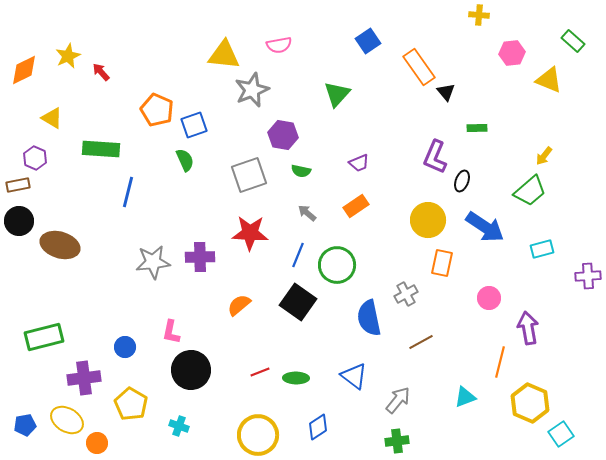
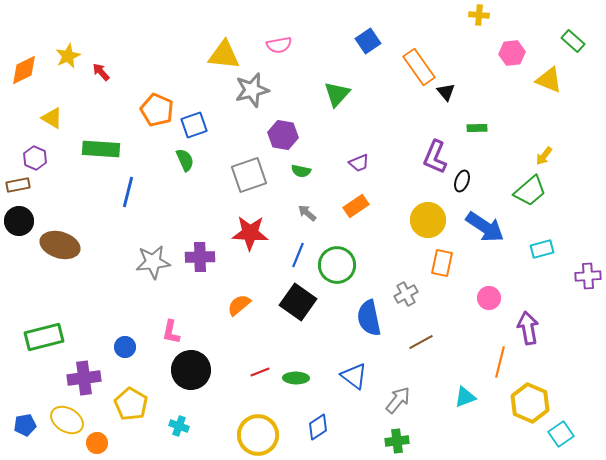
gray star at (252, 90): rotated 8 degrees clockwise
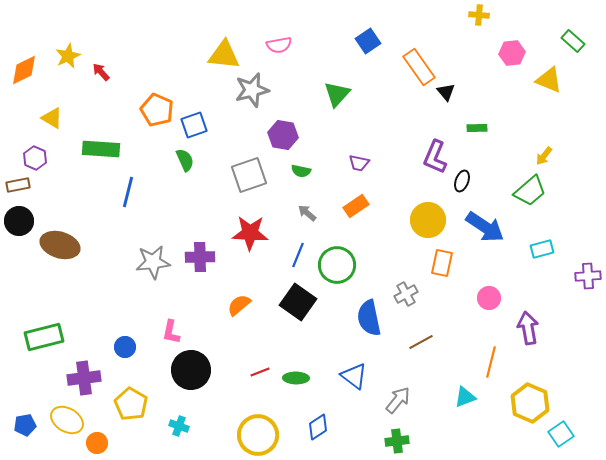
purple trapezoid at (359, 163): rotated 35 degrees clockwise
orange line at (500, 362): moved 9 px left
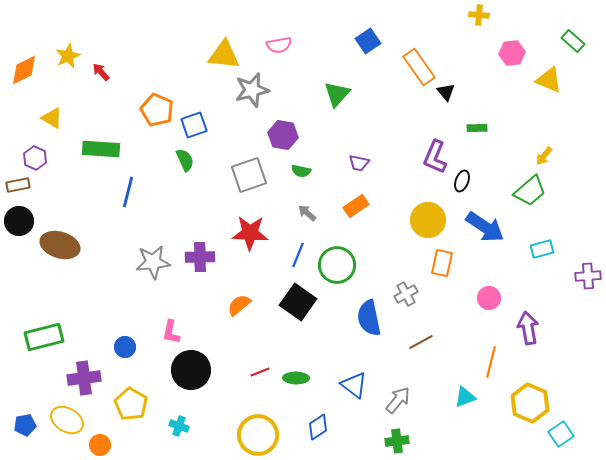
blue triangle at (354, 376): moved 9 px down
orange circle at (97, 443): moved 3 px right, 2 px down
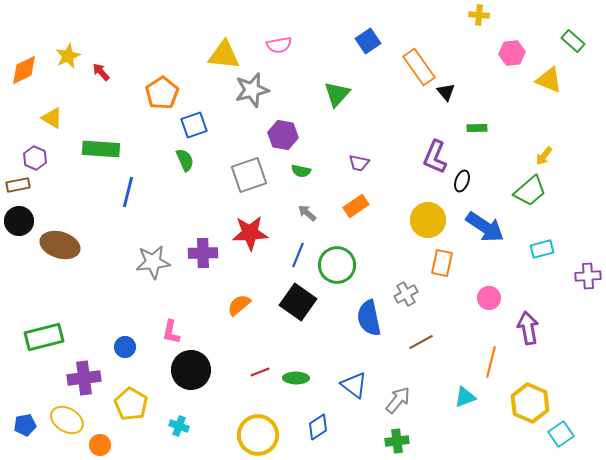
orange pentagon at (157, 110): moved 5 px right, 17 px up; rotated 16 degrees clockwise
red star at (250, 233): rotated 6 degrees counterclockwise
purple cross at (200, 257): moved 3 px right, 4 px up
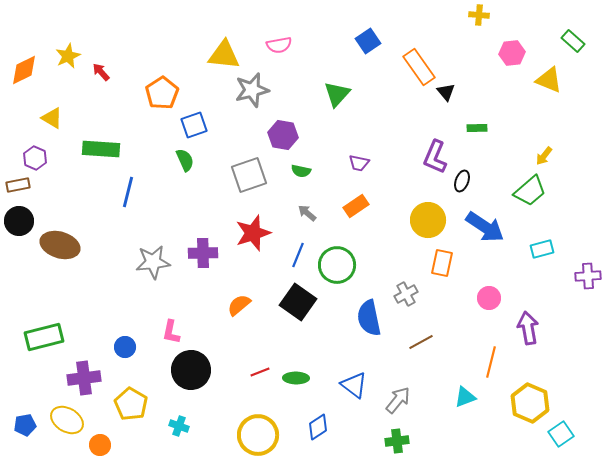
red star at (250, 233): moved 3 px right; rotated 15 degrees counterclockwise
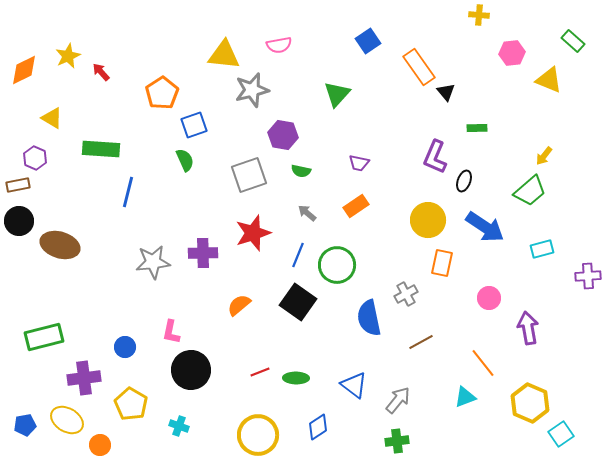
black ellipse at (462, 181): moved 2 px right
orange line at (491, 362): moved 8 px left, 1 px down; rotated 52 degrees counterclockwise
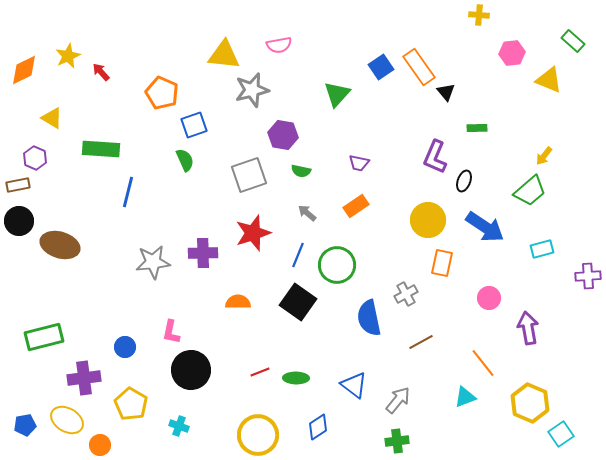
blue square at (368, 41): moved 13 px right, 26 px down
orange pentagon at (162, 93): rotated 16 degrees counterclockwise
orange semicircle at (239, 305): moved 1 px left, 3 px up; rotated 40 degrees clockwise
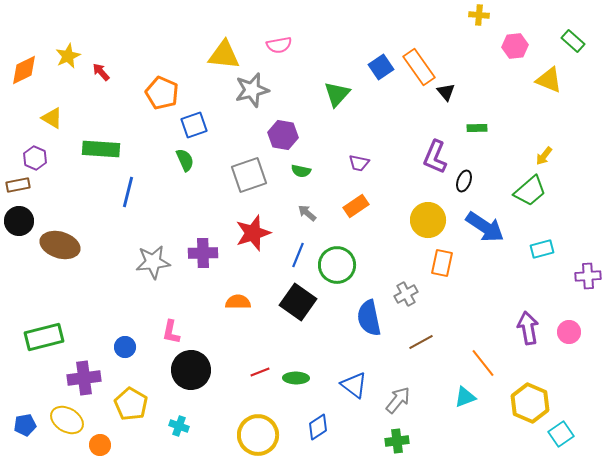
pink hexagon at (512, 53): moved 3 px right, 7 px up
pink circle at (489, 298): moved 80 px right, 34 px down
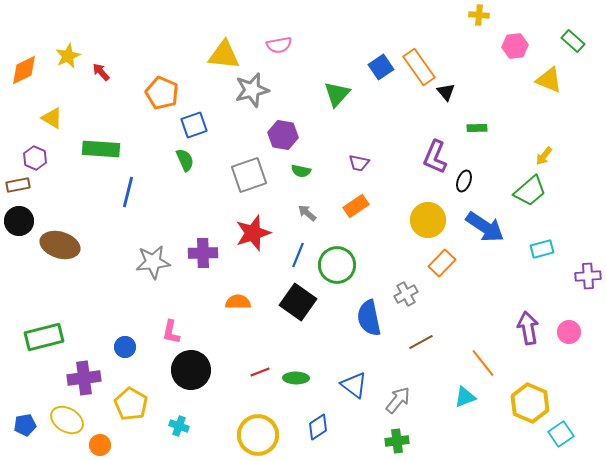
orange rectangle at (442, 263): rotated 32 degrees clockwise
